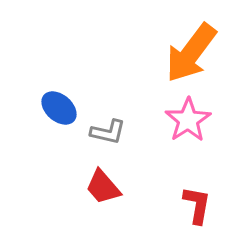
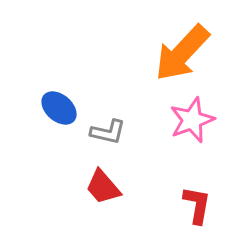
orange arrow: moved 9 px left; rotated 6 degrees clockwise
pink star: moved 4 px right; rotated 12 degrees clockwise
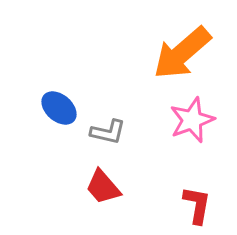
orange arrow: rotated 6 degrees clockwise
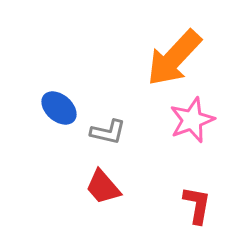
orange arrow: moved 8 px left, 5 px down; rotated 6 degrees counterclockwise
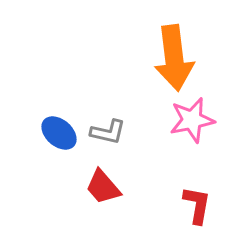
orange arrow: rotated 50 degrees counterclockwise
blue ellipse: moved 25 px down
pink star: rotated 9 degrees clockwise
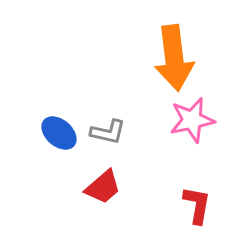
red trapezoid: rotated 90 degrees counterclockwise
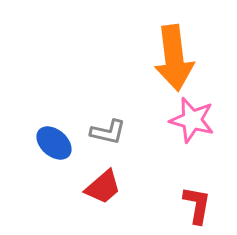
pink star: rotated 27 degrees clockwise
blue ellipse: moved 5 px left, 10 px down
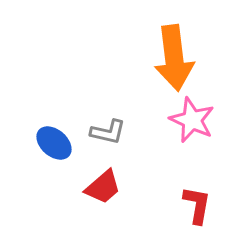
pink star: rotated 9 degrees clockwise
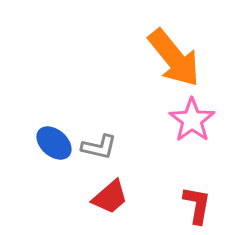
orange arrow: rotated 32 degrees counterclockwise
pink star: rotated 12 degrees clockwise
gray L-shape: moved 9 px left, 15 px down
red trapezoid: moved 7 px right, 10 px down
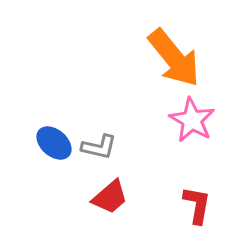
pink star: rotated 6 degrees counterclockwise
